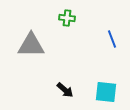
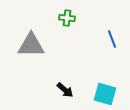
cyan square: moved 1 px left, 2 px down; rotated 10 degrees clockwise
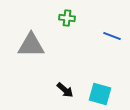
blue line: moved 3 px up; rotated 48 degrees counterclockwise
cyan square: moved 5 px left
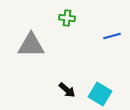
blue line: rotated 36 degrees counterclockwise
black arrow: moved 2 px right
cyan square: rotated 15 degrees clockwise
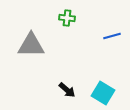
cyan square: moved 3 px right, 1 px up
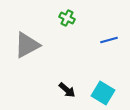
green cross: rotated 21 degrees clockwise
blue line: moved 3 px left, 4 px down
gray triangle: moved 4 px left; rotated 28 degrees counterclockwise
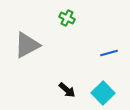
blue line: moved 13 px down
cyan square: rotated 15 degrees clockwise
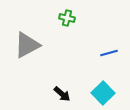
green cross: rotated 14 degrees counterclockwise
black arrow: moved 5 px left, 4 px down
